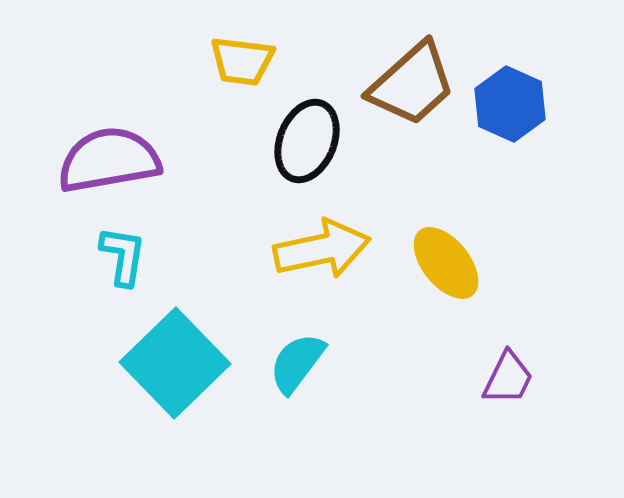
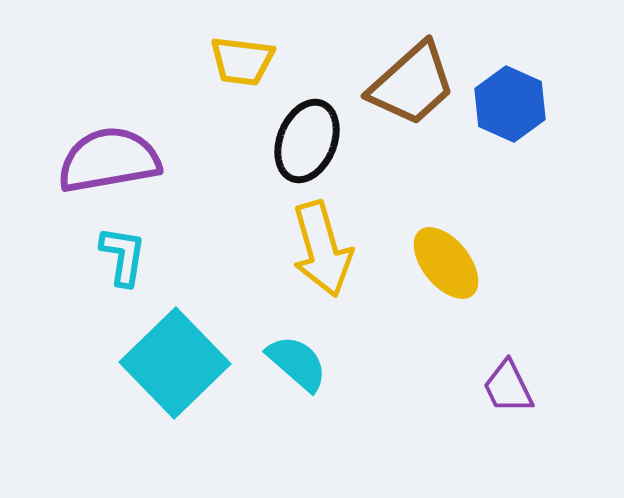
yellow arrow: rotated 86 degrees clockwise
cyan semicircle: rotated 94 degrees clockwise
purple trapezoid: moved 9 px down; rotated 128 degrees clockwise
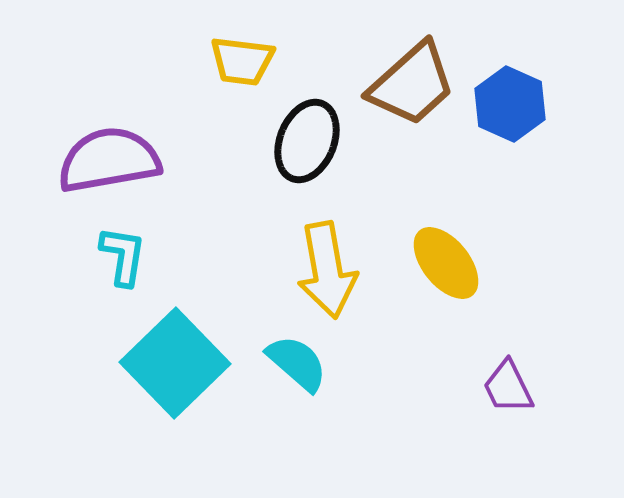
yellow arrow: moved 5 px right, 21 px down; rotated 6 degrees clockwise
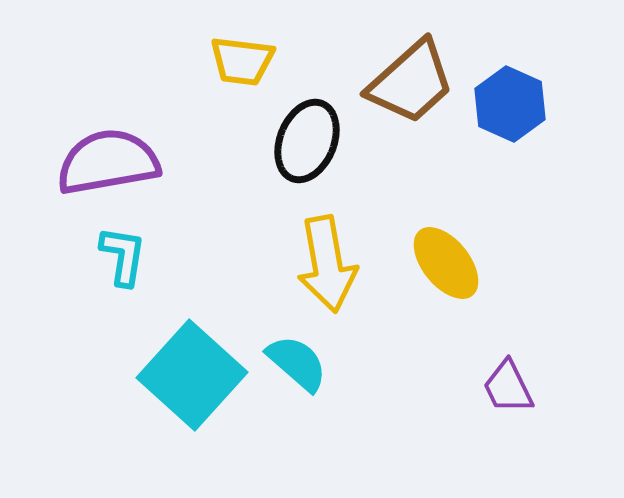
brown trapezoid: moved 1 px left, 2 px up
purple semicircle: moved 1 px left, 2 px down
yellow arrow: moved 6 px up
cyan square: moved 17 px right, 12 px down; rotated 4 degrees counterclockwise
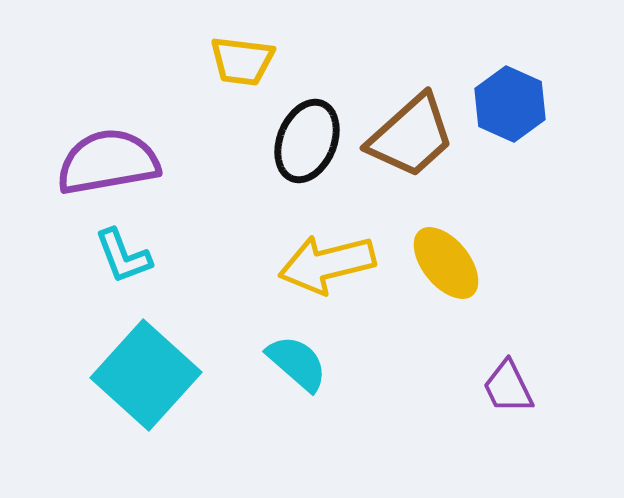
brown trapezoid: moved 54 px down
cyan L-shape: rotated 150 degrees clockwise
yellow arrow: rotated 86 degrees clockwise
cyan square: moved 46 px left
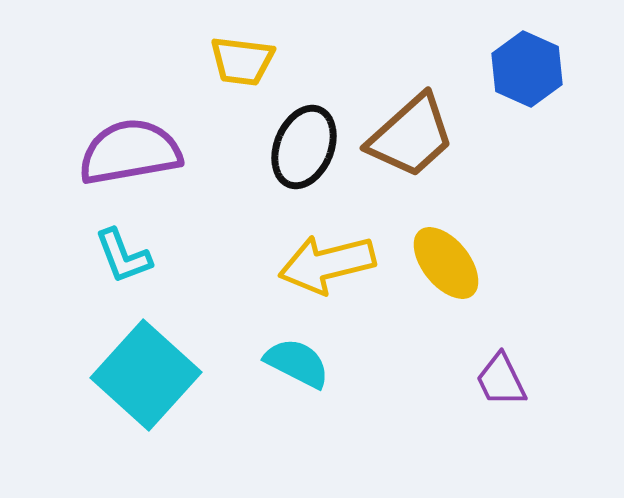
blue hexagon: moved 17 px right, 35 px up
black ellipse: moved 3 px left, 6 px down
purple semicircle: moved 22 px right, 10 px up
cyan semicircle: rotated 14 degrees counterclockwise
purple trapezoid: moved 7 px left, 7 px up
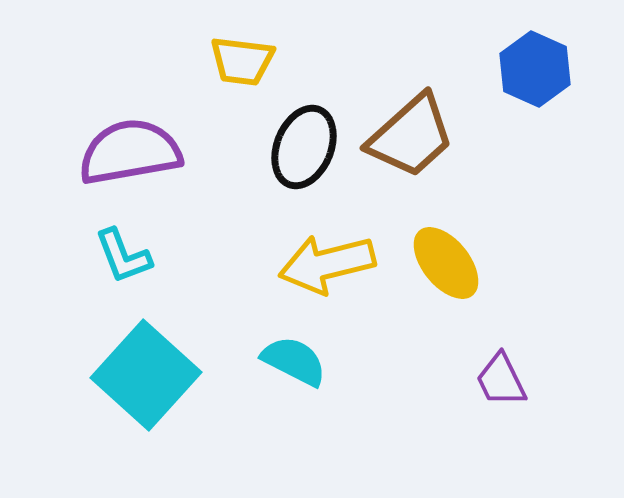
blue hexagon: moved 8 px right
cyan semicircle: moved 3 px left, 2 px up
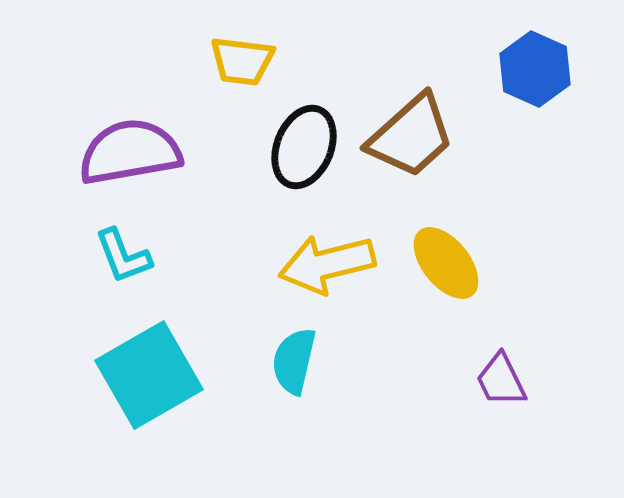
cyan semicircle: rotated 104 degrees counterclockwise
cyan square: moved 3 px right; rotated 18 degrees clockwise
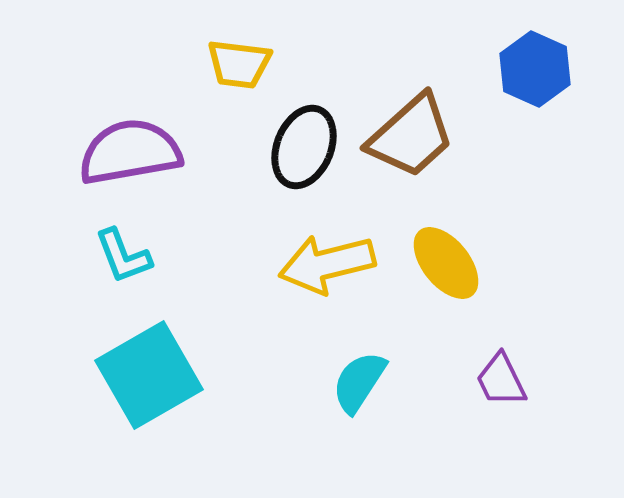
yellow trapezoid: moved 3 px left, 3 px down
cyan semicircle: moved 65 px right, 21 px down; rotated 20 degrees clockwise
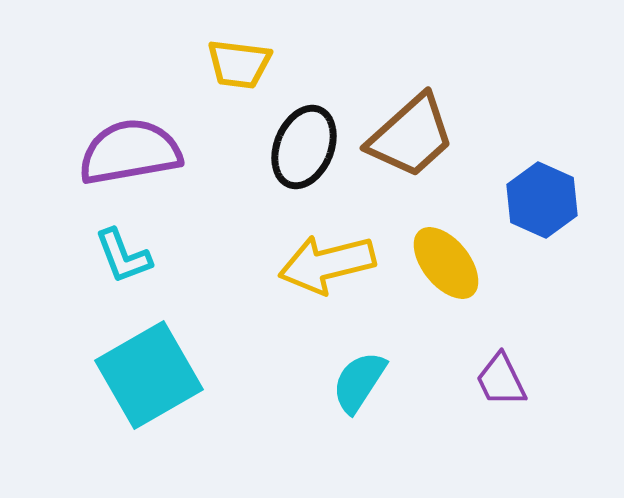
blue hexagon: moved 7 px right, 131 px down
